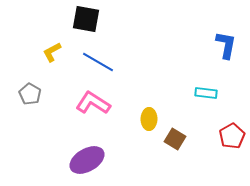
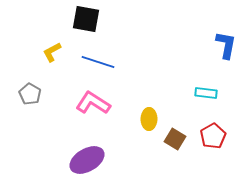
blue line: rotated 12 degrees counterclockwise
red pentagon: moved 19 px left
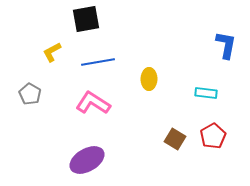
black square: rotated 20 degrees counterclockwise
blue line: rotated 28 degrees counterclockwise
yellow ellipse: moved 40 px up
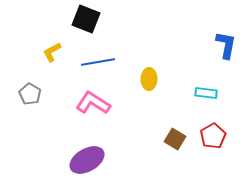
black square: rotated 32 degrees clockwise
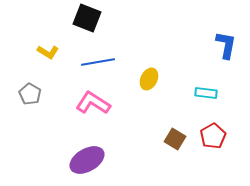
black square: moved 1 px right, 1 px up
yellow L-shape: moved 4 px left; rotated 120 degrees counterclockwise
yellow ellipse: rotated 25 degrees clockwise
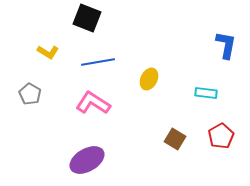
red pentagon: moved 8 px right
